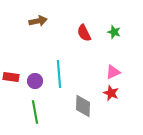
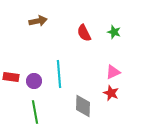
purple circle: moved 1 px left
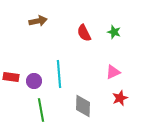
red star: moved 9 px right, 5 px down; rotated 28 degrees clockwise
green line: moved 6 px right, 2 px up
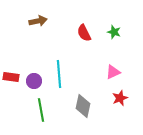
gray diamond: rotated 10 degrees clockwise
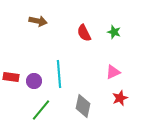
brown arrow: rotated 24 degrees clockwise
green line: rotated 50 degrees clockwise
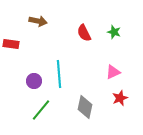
red rectangle: moved 33 px up
gray diamond: moved 2 px right, 1 px down
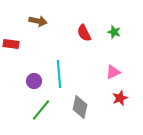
gray diamond: moved 5 px left
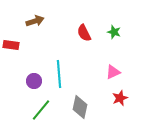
brown arrow: moved 3 px left; rotated 30 degrees counterclockwise
red rectangle: moved 1 px down
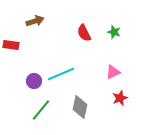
cyan line: moved 2 px right; rotated 72 degrees clockwise
